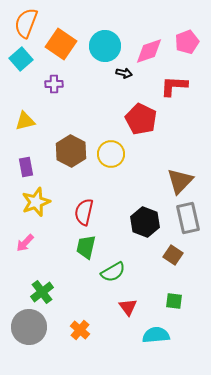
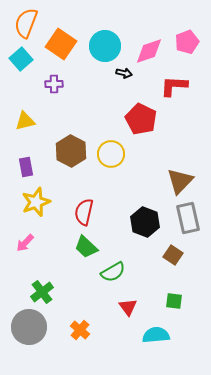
green trapezoid: rotated 60 degrees counterclockwise
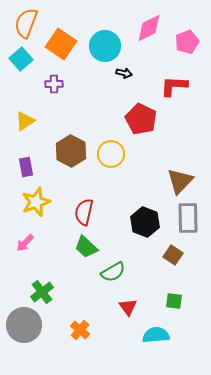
pink diamond: moved 23 px up; rotated 8 degrees counterclockwise
yellow triangle: rotated 20 degrees counterclockwise
gray rectangle: rotated 12 degrees clockwise
gray circle: moved 5 px left, 2 px up
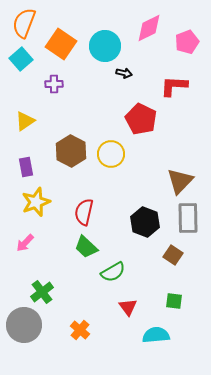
orange semicircle: moved 2 px left
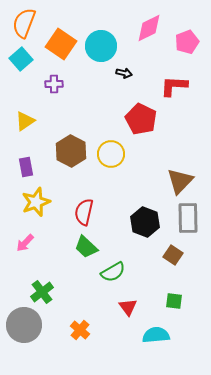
cyan circle: moved 4 px left
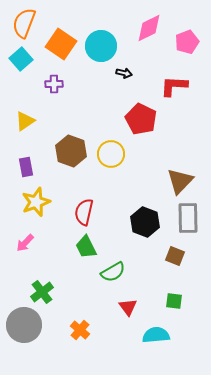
brown hexagon: rotated 8 degrees counterclockwise
green trapezoid: rotated 20 degrees clockwise
brown square: moved 2 px right, 1 px down; rotated 12 degrees counterclockwise
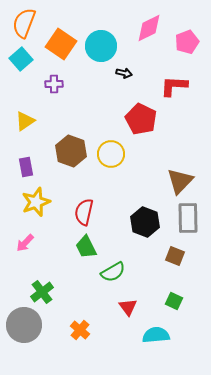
green square: rotated 18 degrees clockwise
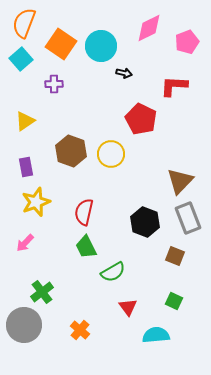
gray rectangle: rotated 20 degrees counterclockwise
